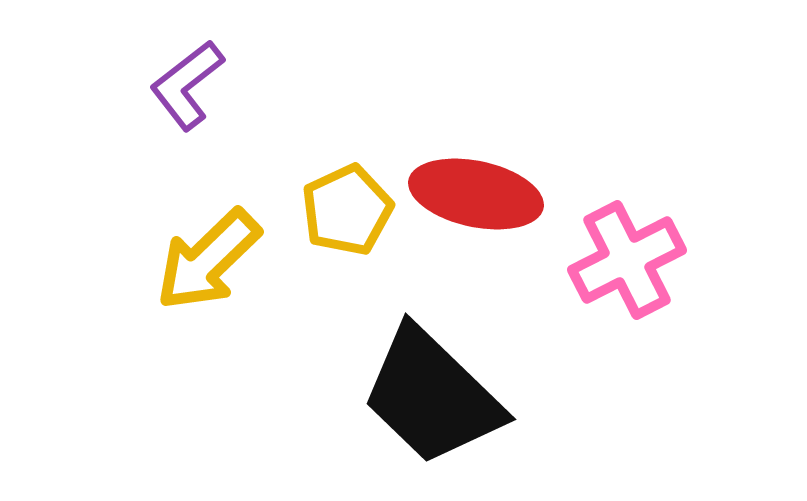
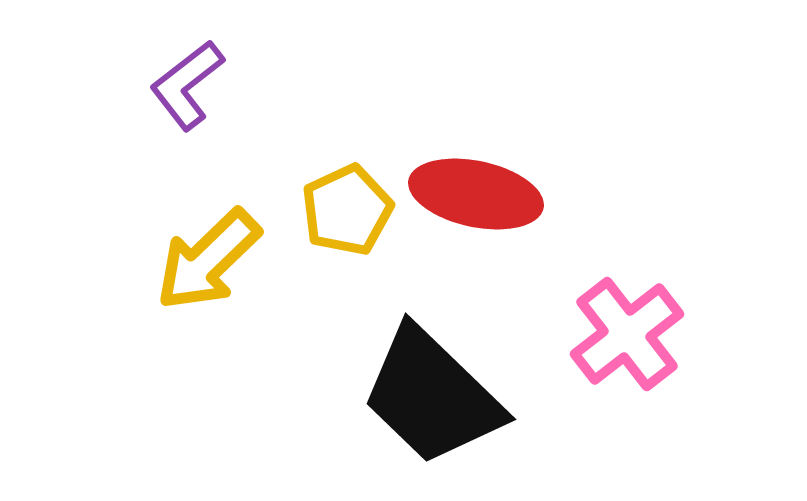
pink cross: moved 74 px down; rotated 11 degrees counterclockwise
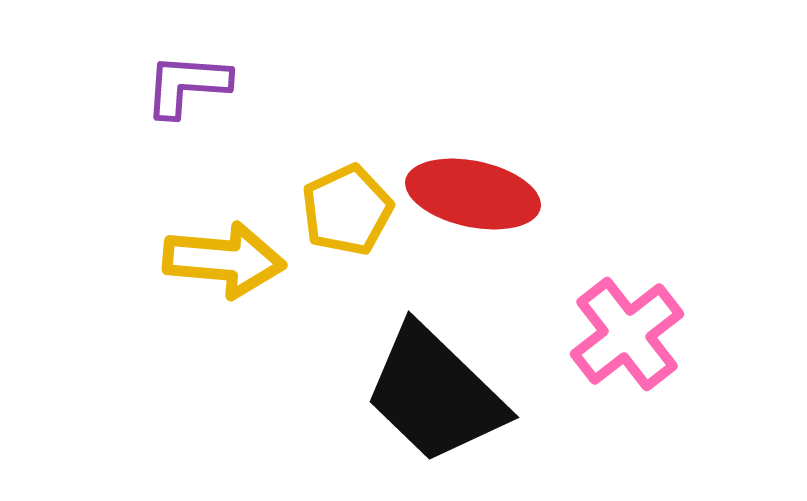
purple L-shape: rotated 42 degrees clockwise
red ellipse: moved 3 px left
yellow arrow: moved 16 px right; rotated 131 degrees counterclockwise
black trapezoid: moved 3 px right, 2 px up
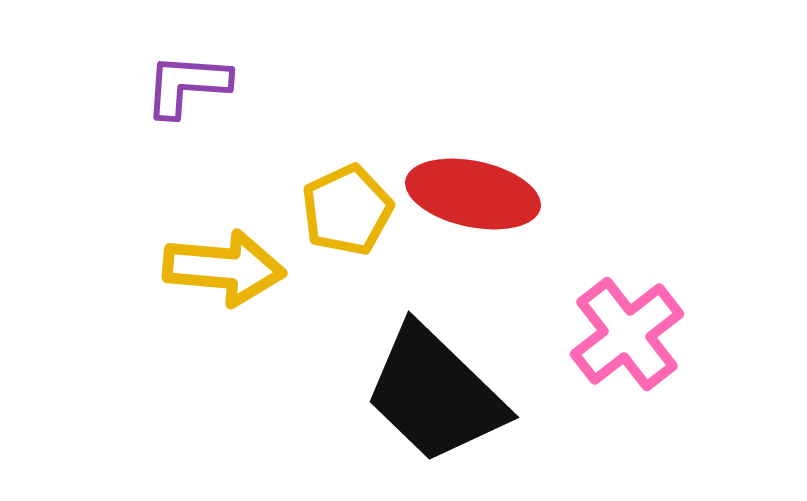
yellow arrow: moved 8 px down
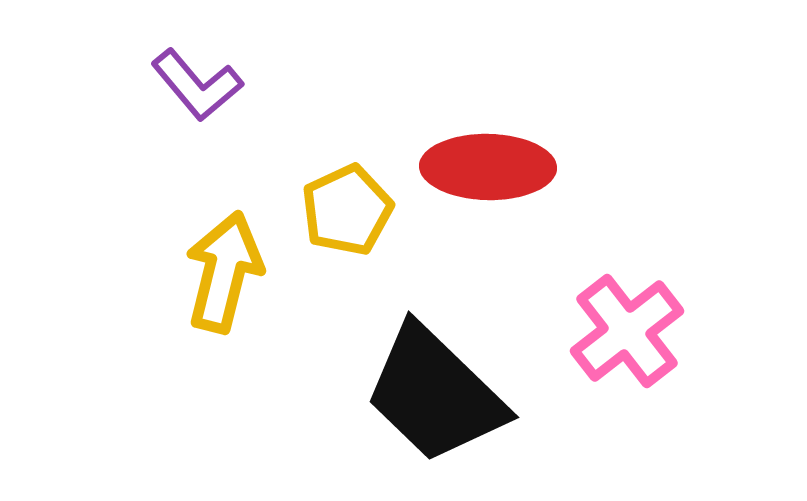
purple L-shape: moved 10 px right; rotated 134 degrees counterclockwise
red ellipse: moved 15 px right, 27 px up; rotated 11 degrees counterclockwise
yellow arrow: moved 4 px down; rotated 81 degrees counterclockwise
pink cross: moved 3 px up
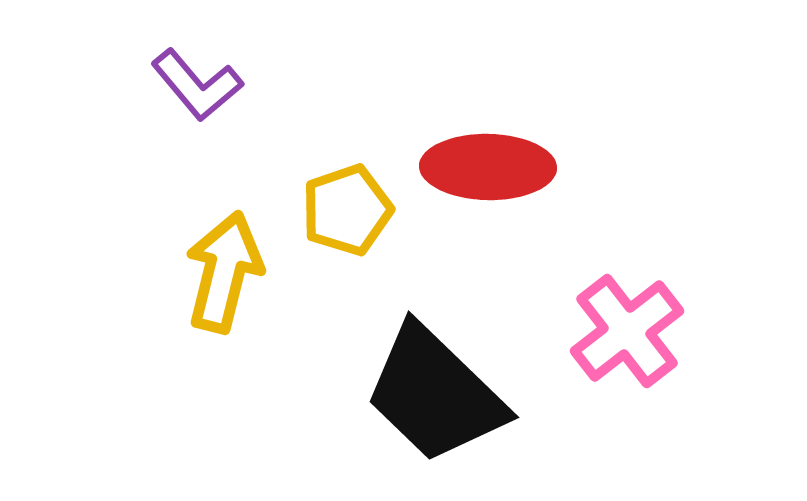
yellow pentagon: rotated 6 degrees clockwise
